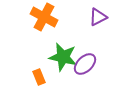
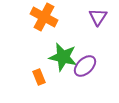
purple triangle: rotated 30 degrees counterclockwise
purple ellipse: moved 2 px down
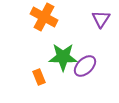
purple triangle: moved 3 px right, 2 px down
green star: rotated 12 degrees counterclockwise
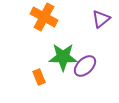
purple triangle: rotated 18 degrees clockwise
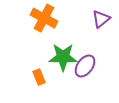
orange cross: moved 1 px down
purple ellipse: rotated 10 degrees counterclockwise
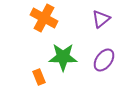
purple ellipse: moved 19 px right, 6 px up
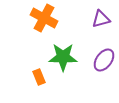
purple triangle: rotated 24 degrees clockwise
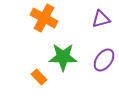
orange rectangle: rotated 21 degrees counterclockwise
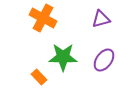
orange cross: moved 1 px left
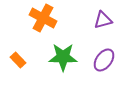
purple triangle: moved 2 px right, 1 px down
orange rectangle: moved 21 px left, 17 px up
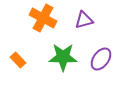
purple triangle: moved 19 px left
purple ellipse: moved 3 px left, 1 px up
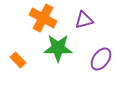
green star: moved 5 px left, 9 px up
